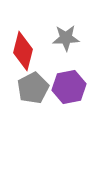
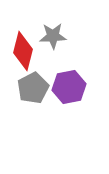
gray star: moved 13 px left, 2 px up
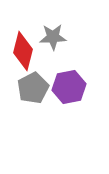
gray star: moved 1 px down
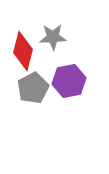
purple hexagon: moved 6 px up
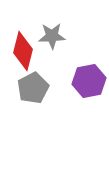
gray star: moved 1 px left, 1 px up
purple hexagon: moved 20 px right
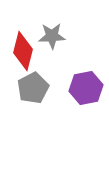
purple hexagon: moved 3 px left, 7 px down
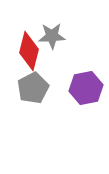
red diamond: moved 6 px right
